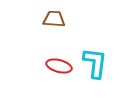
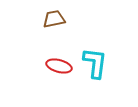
brown trapezoid: rotated 15 degrees counterclockwise
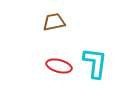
brown trapezoid: moved 3 px down
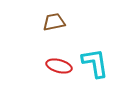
cyan L-shape: rotated 16 degrees counterclockwise
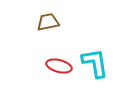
brown trapezoid: moved 6 px left
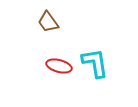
brown trapezoid: rotated 115 degrees counterclockwise
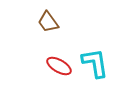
red ellipse: rotated 15 degrees clockwise
